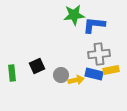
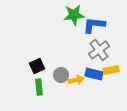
gray cross: moved 4 px up; rotated 30 degrees counterclockwise
green rectangle: moved 27 px right, 14 px down
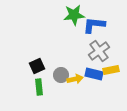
gray cross: moved 1 px down
yellow arrow: moved 1 px left, 1 px up
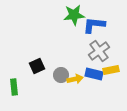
green rectangle: moved 25 px left
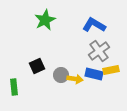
green star: moved 29 px left, 5 px down; rotated 20 degrees counterclockwise
blue L-shape: rotated 25 degrees clockwise
yellow arrow: rotated 21 degrees clockwise
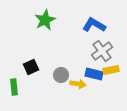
gray cross: moved 3 px right
black square: moved 6 px left, 1 px down
yellow arrow: moved 3 px right, 5 px down
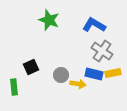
green star: moved 4 px right; rotated 25 degrees counterclockwise
gray cross: rotated 20 degrees counterclockwise
yellow rectangle: moved 2 px right, 3 px down
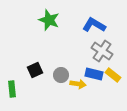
black square: moved 4 px right, 3 px down
yellow rectangle: moved 2 px down; rotated 49 degrees clockwise
green rectangle: moved 2 px left, 2 px down
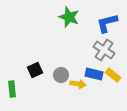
green star: moved 20 px right, 3 px up
blue L-shape: moved 13 px right, 2 px up; rotated 45 degrees counterclockwise
gray cross: moved 2 px right, 1 px up
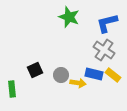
yellow arrow: moved 1 px up
